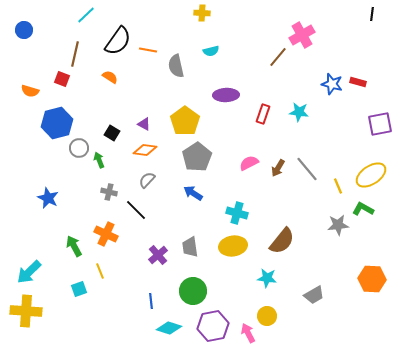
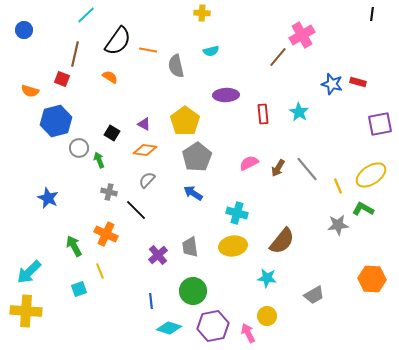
cyan star at (299, 112): rotated 24 degrees clockwise
red rectangle at (263, 114): rotated 24 degrees counterclockwise
blue hexagon at (57, 123): moved 1 px left, 2 px up
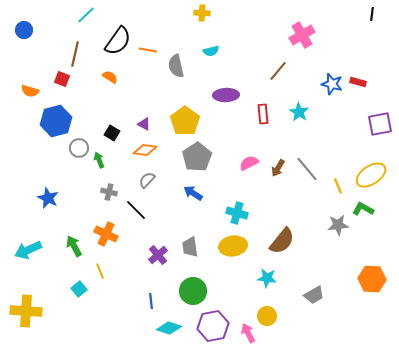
brown line at (278, 57): moved 14 px down
cyan arrow at (29, 272): moved 1 px left, 22 px up; rotated 20 degrees clockwise
cyan square at (79, 289): rotated 21 degrees counterclockwise
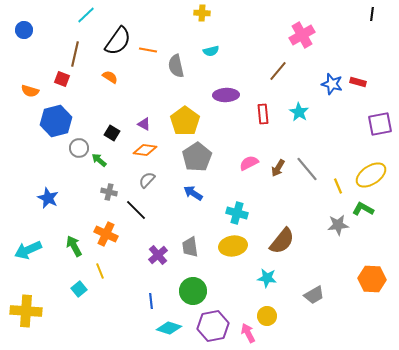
green arrow at (99, 160): rotated 28 degrees counterclockwise
